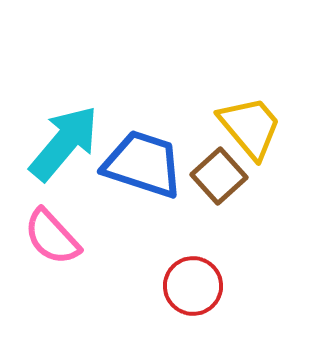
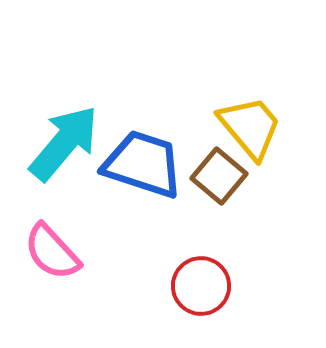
brown square: rotated 8 degrees counterclockwise
pink semicircle: moved 15 px down
red circle: moved 8 px right
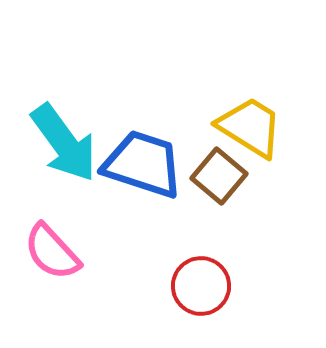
yellow trapezoid: rotated 18 degrees counterclockwise
cyan arrow: rotated 104 degrees clockwise
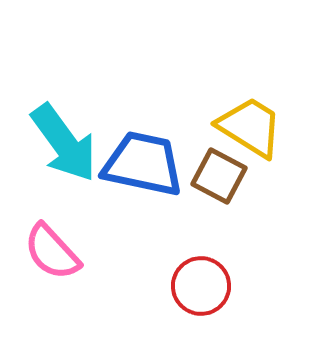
blue trapezoid: rotated 6 degrees counterclockwise
brown square: rotated 12 degrees counterclockwise
